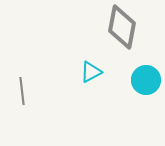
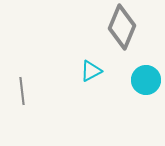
gray diamond: rotated 12 degrees clockwise
cyan triangle: moved 1 px up
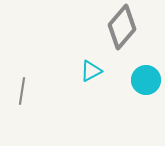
gray diamond: rotated 18 degrees clockwise
gray line: rotated 16 degrees clockwise
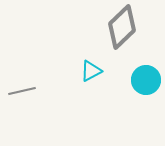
gray diamond: rotated 6 degrees clockwise
gray line: rotated 68 degrees clockwise
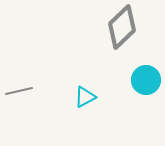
cyan triangle: moved 6 px left, 26 px down
gray line: moved 3 px left
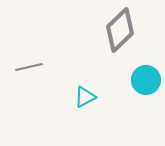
gray diamond: moved 2 px left, 3 px down
gray line: moved 10 px right, 24 px up
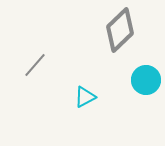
gray line: moved 6 px right, 2 px up; rotated 36 degrees counterclockwise
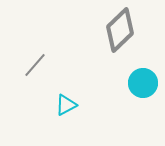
cyan circle: moved 3 px left, 3 px down
cyan triangle: moved 19 px left, 8 px down
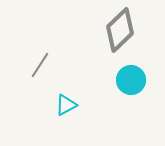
gray line: moved 5 px right; rotated 8 degrees counterclockwise
cyan circle: moved 12 px left, 3 px up
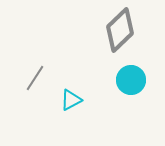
gray line: moved 5 px left, 13 px down
cyan triangle: moved 5 px right, 5 px up
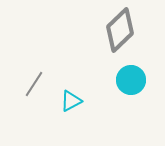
gray line: moved 1 px left, 6 px down
cyan triangle: moved 1 px down
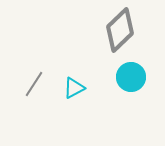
cyan circle: moved 3 px up
cyan triangle: moved 3 px right, 13 px up
